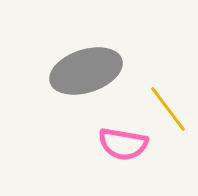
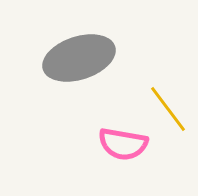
gray ellipse: moved 7 px left, 13 px up
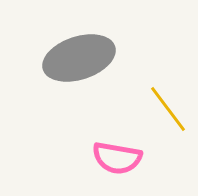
pink semicircle: moved 6 px left, 14 px down
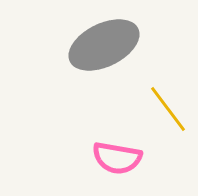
gray ellipse: moved 25 px right, 13 px up; rotated 8 degrees counterclockwise
